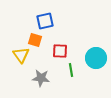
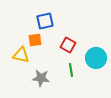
orange square: rotated 24 degrees counterclockwise
red square: moved 8 px right, 6 px up; rotated 28 degrees clockwise
yellow triangle: rotated 42 degrees counterclockwise
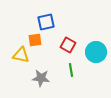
blue square: moved 1 px right, 1 px down
cyan circle: moved 6 px up
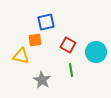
yellow triangle: moved 1 px down
gray star: moved 1 px right, 2 px down; rotated 24 degrees clockwise
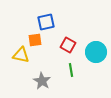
yellow triangle: moved 1 px up
gray star: moved 1 px down
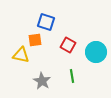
blue square: rotated 30 degrees clockwise
green line: moved 1 px right, 6 px down
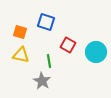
orange square: moved 15 px left, 8 px up; rotated 24 degrees clockwise
green line: moved 23 px left, 15 px up
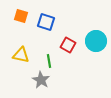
orange square: moved 1 px right, 16 px up
cyan circle: moved 11 px up
gray star: moved 1 px left, 1 px up
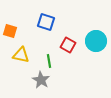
orange square: moved 11 px left, 15 px down
